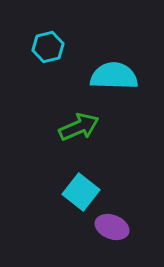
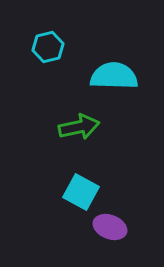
green arrow: rotated 12 degrees clockwise
cyan square: rotated 9 degrees counterclockwise
purple ellipse: moved 2 px left
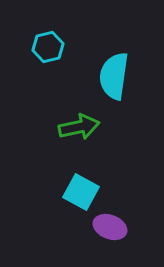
cyan semicircle: rotated 84 degrees counterclockwise
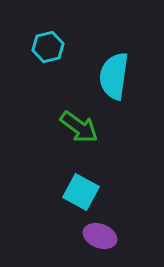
green arrow: rotated 48 degrees clockwise
purple ellipse: moved 10 px left, 9 px down
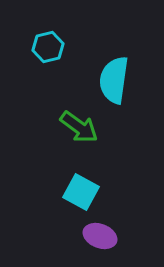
cyan semicircle: moved 4 px down
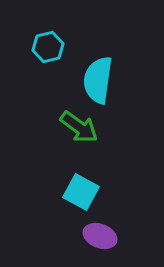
cyan semicircle: moved 16 px left
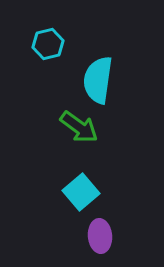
cyan hexagon: moved 3 px up
cyan square: rotated 21 degrees clockwise
purple ellipse: rotated 64 degrees clockwise
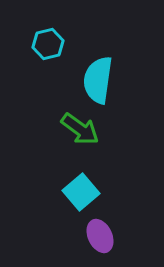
green arrow: moved 1 px right, 2 px down
purple ellipse: rotated 20 degrees counterclockwise
